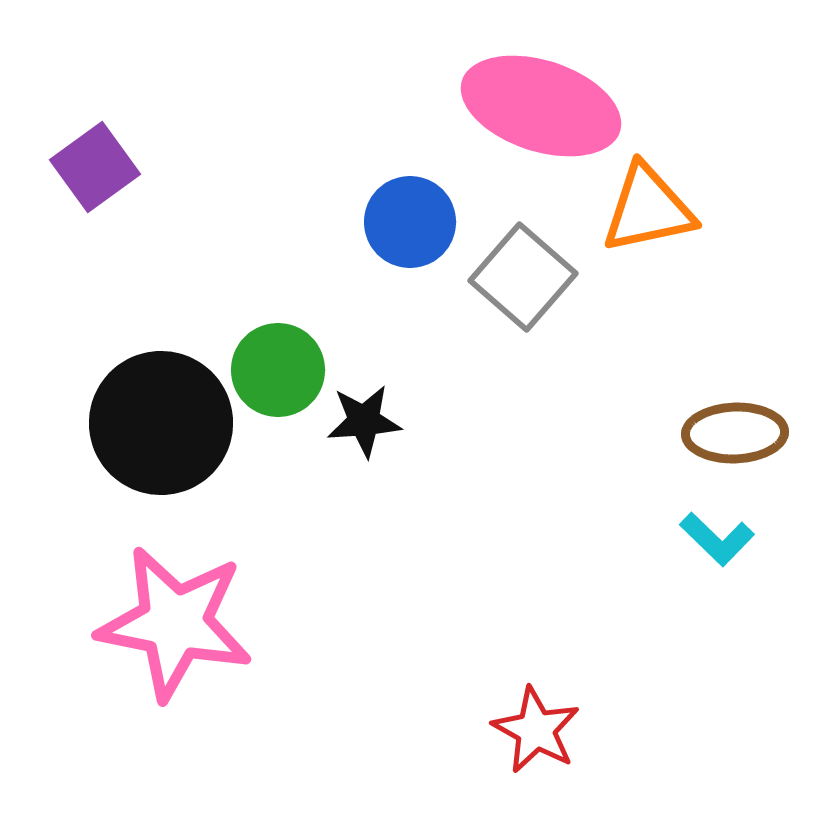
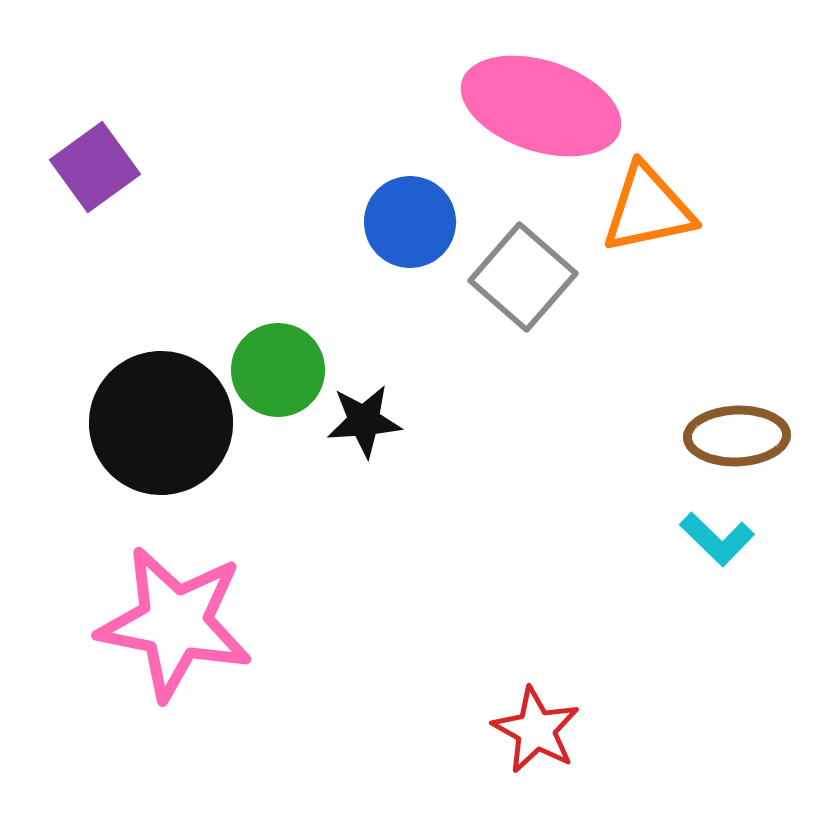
brown ellipse: moved 2 px right, 3 px down
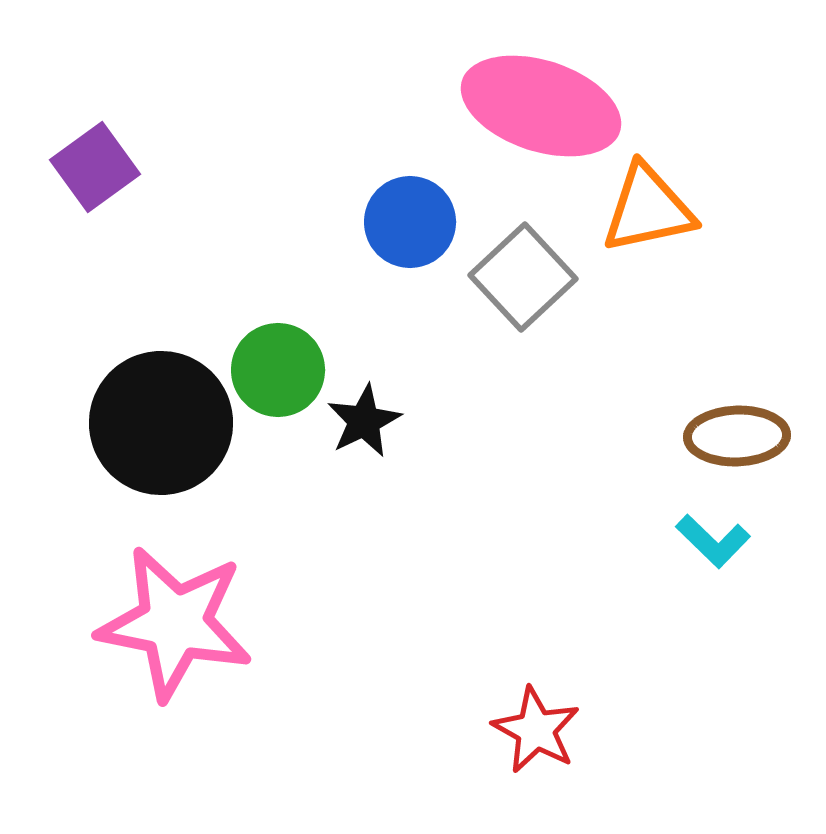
gray square: rotated 6 degrees clockwise
black star: rotated 22 degrees counterclockwise
cyan L-shape: moved 4 px left, 2 px down
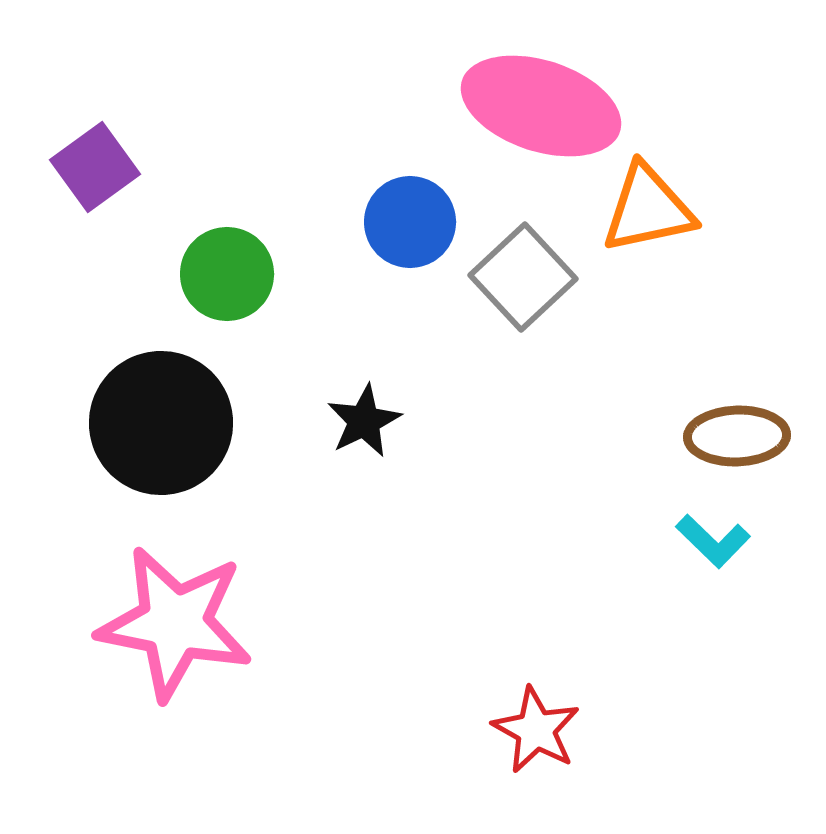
green circle: moved 51 px left, 96 px up
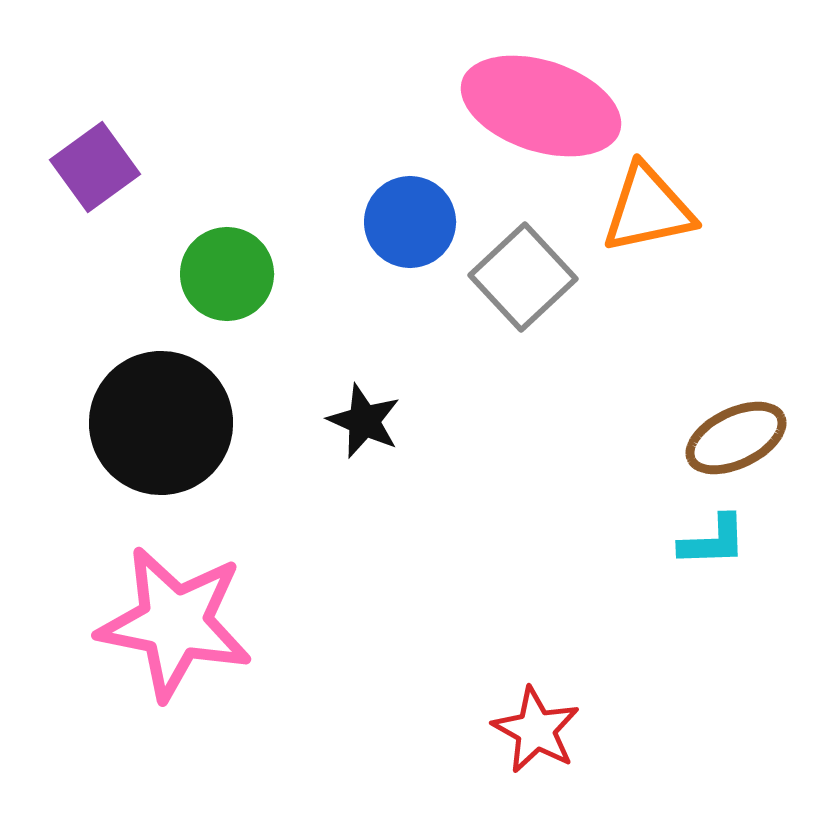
black star: rotated 22 degrees counterclockwise
brown ellipse: moved 1 px left, 2 px down; rotated 24 degrees counterclockwise
cyan L-shape: rotated 46 degrees counterclockwise
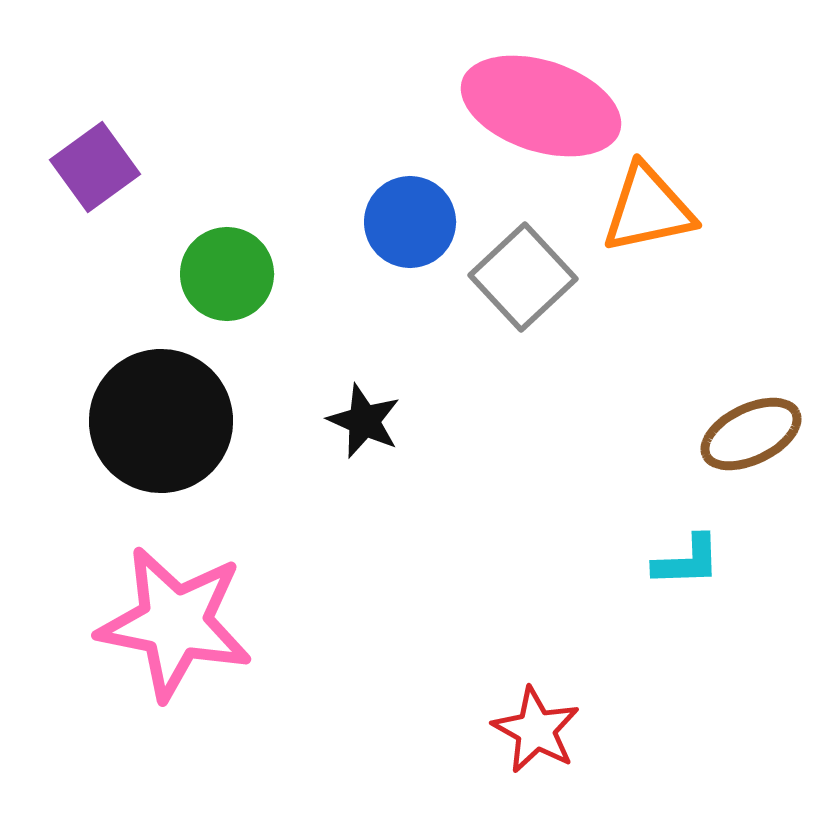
black circle: moved 2 px up
brown ellipse: moved 15 px right, 4 px up
cyan L-shape: moved 26 px left, 20 px down
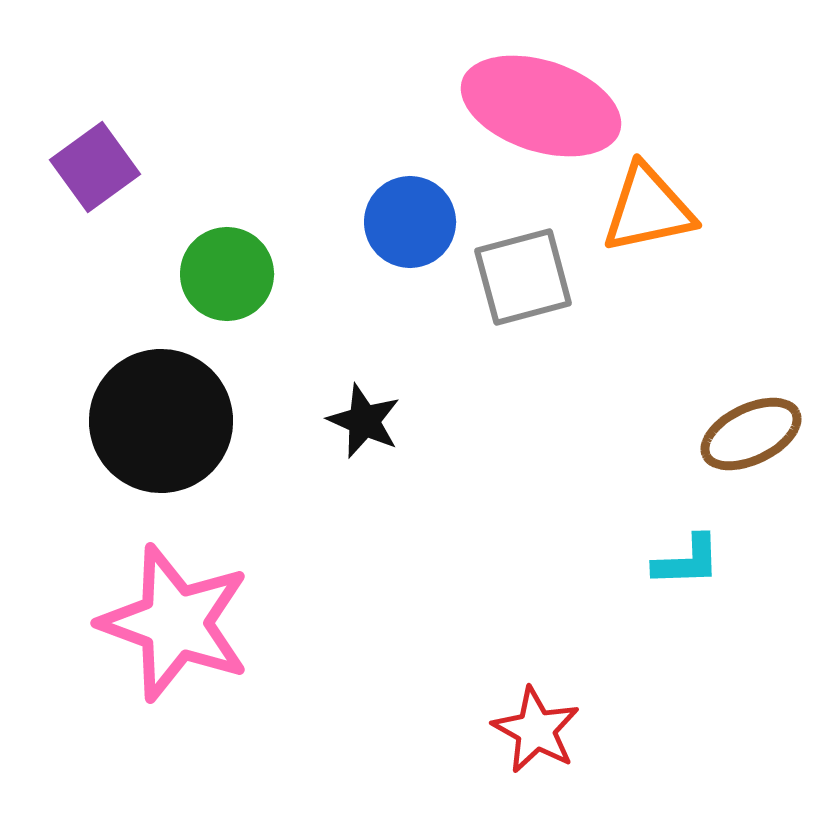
gray square: rotated 28 degrees clockwise
pink star: rotated 9 degrees clockwise
